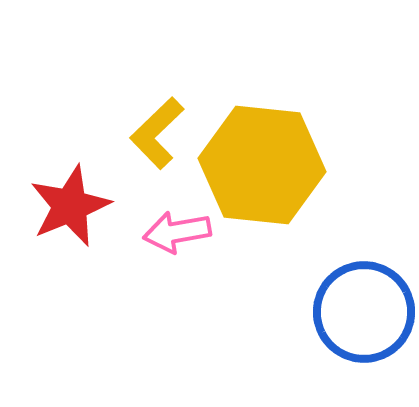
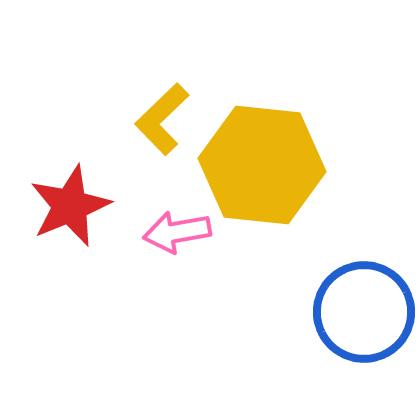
yellow L-shape: moved 5 px right, 14 px up
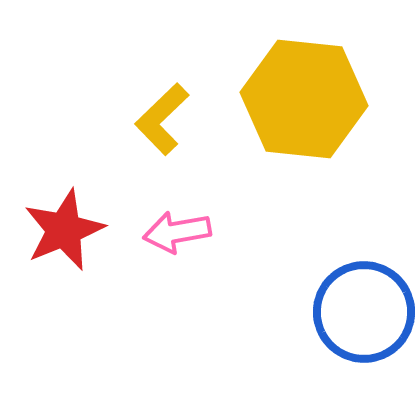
yellow hexagon: moved 42 px right, 66 px up
red star: moved 6 px left, 24 px down
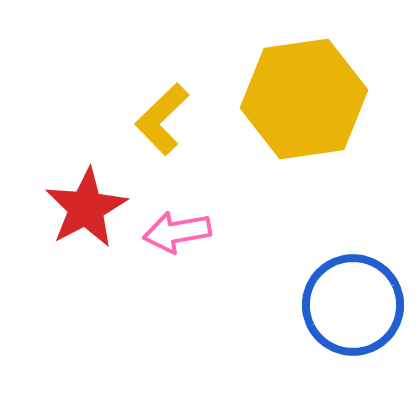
yellow hexagon: rotated 14 degrees counterclockwise
red star: moved 22 px right, 22 px up; rotated 6 degrees counterclockwise
blue circle: moved 11 px left, 7 px up
